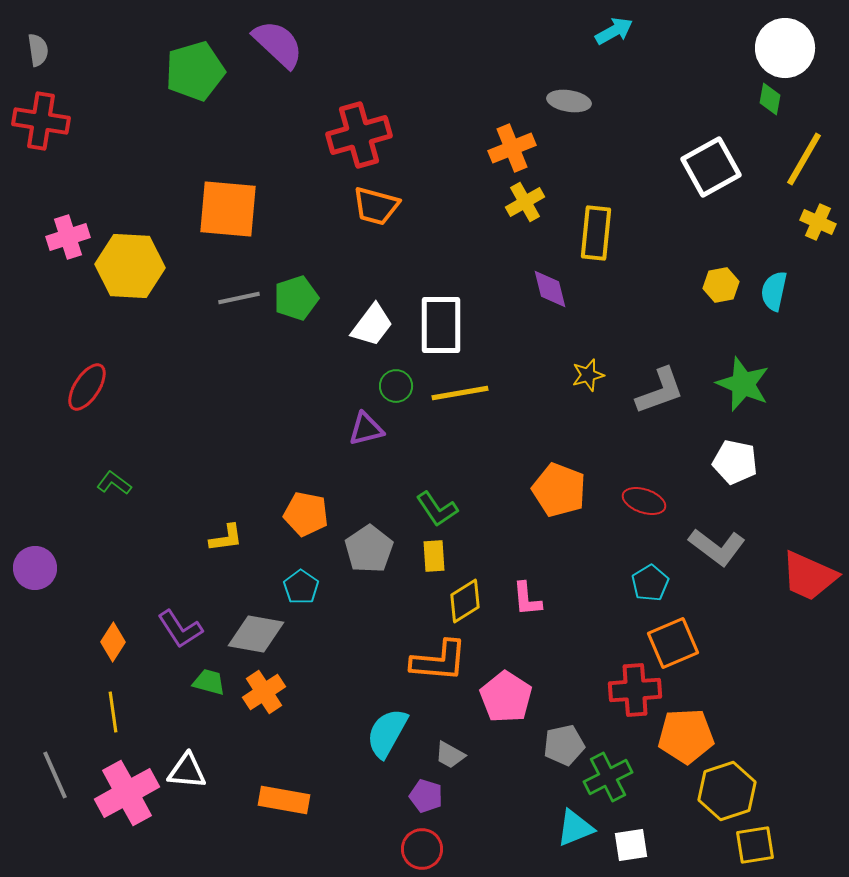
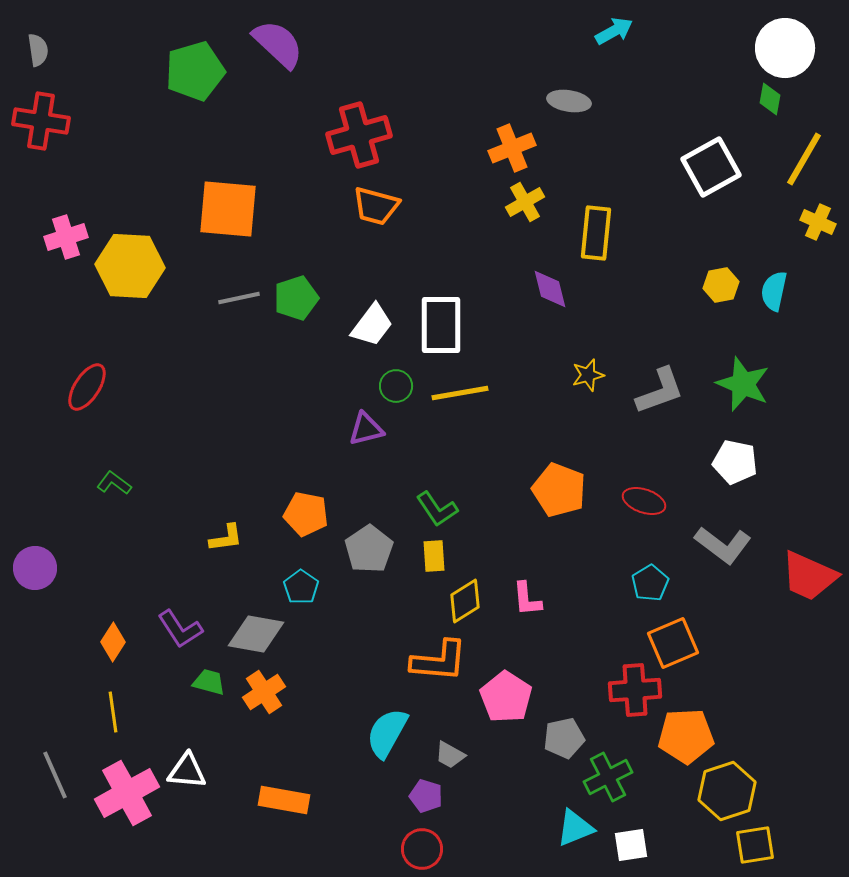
pink cross at (68, 237): moved 2 px left
gray L-shape at (717, 547): moved 6 px right, 2 px up
gray pentagon at (564, 745): moved 7 px up
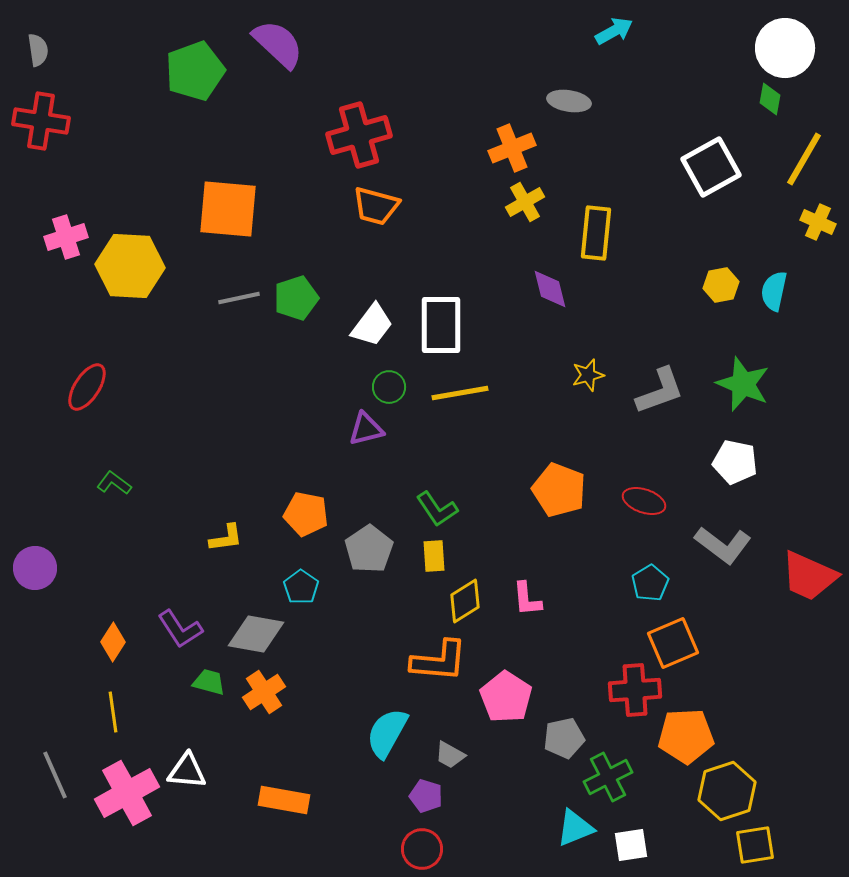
green pentagon at (195, 71): rotated 4 degrees counterclockwise
green circle at (396, 386): moved 7 px left, 1 px down
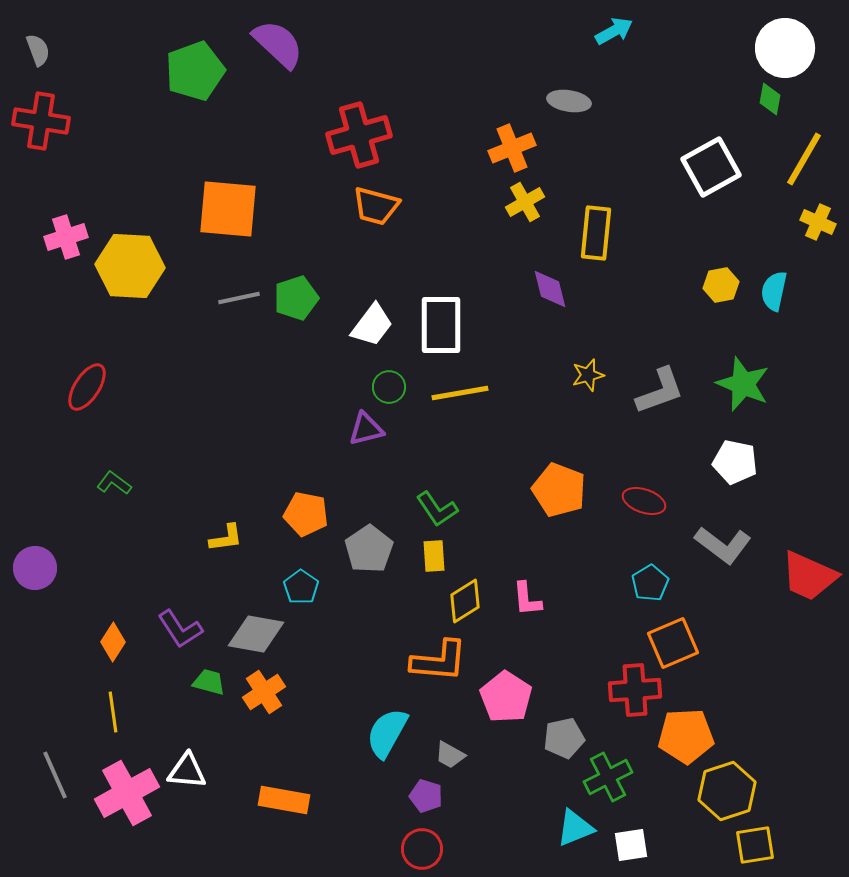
gray semicircle at (38, 50): rotated 12 degrees counterclockwise
